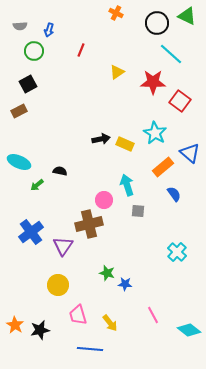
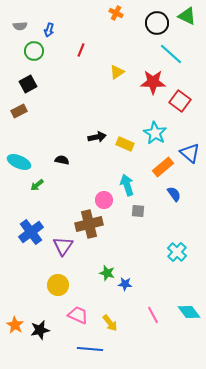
black arrow: moved 4 px left, 2 px up
black semicircle: moved 2 px right, 11 px up
pink trapezoid: rotated 130 degrees clockwise
cyan diamond: moved 18 px up; rotated 15 degrees clockwise
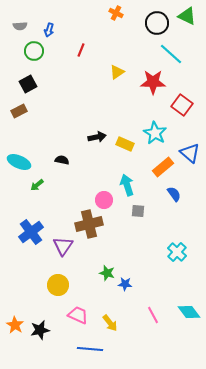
red square: moved 2 px right, 4 px down
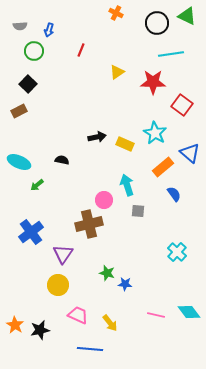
cyan line: rotated 50 degrees counterclockwise
black square: rotated 18 degrees counterclockwise
purple triangle: moved 8 px down
pink line: moved 3 px right; rotated 48 degrees counterclockwise
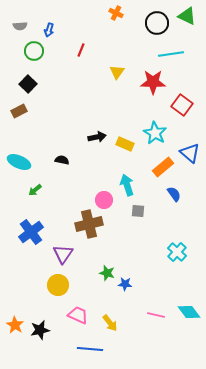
yellow triangle: rotated 21 degrees counterclockwise
green arrow: moved 2 px left, 5 px down
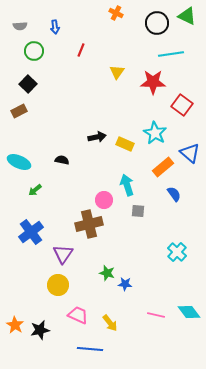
blue arrow: moved 6 px right, 3 px up; rotated 24 degrees counterclockwise
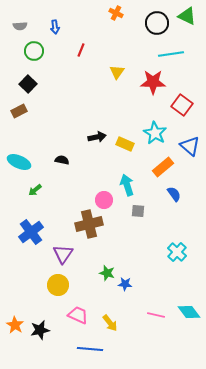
blue triangle: moved 7 px up
